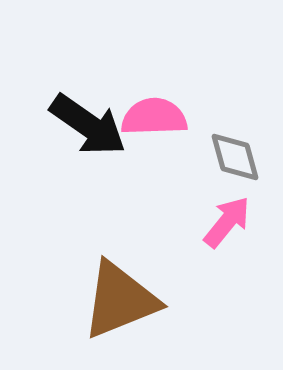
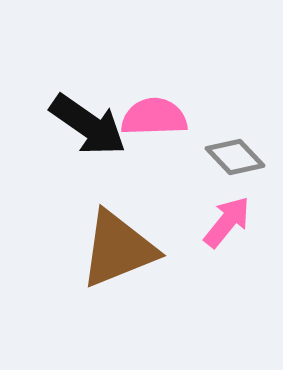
gray diamond: rotated 28 degrees counterclockwise
brown triangle: moved 2 px left, 51 px up
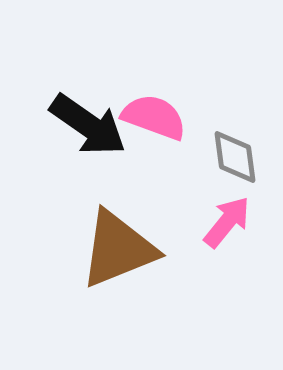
pink semicircle: rotated 22 degrees clockwise
gray diamond: rotated 36 degrees clockwise
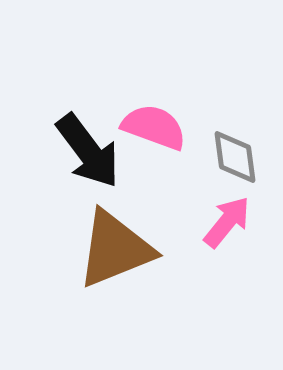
pink semicircle: moved 10 px down
black arrow: moved 26 px down; rotated 18 degrees clockwise
brown triangle: moved 3 px left
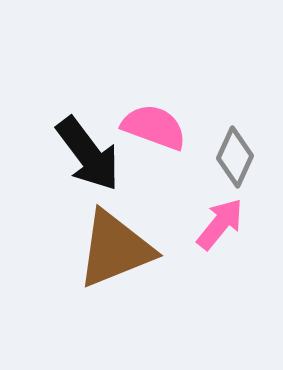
black arrow: moved 3 px down
gray diamond: rotated 32 degrees clockwise
pink arrow: moved 7 px left, 2 px down
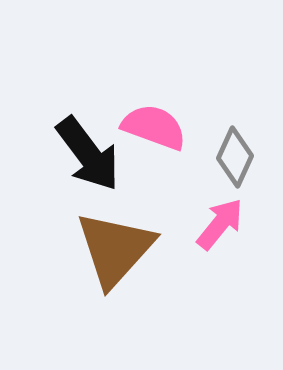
brown triangle: rotated 26 degrees counterclockwise
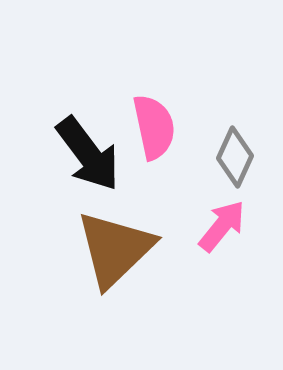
pink semicircle: rotated 58 degrees clockwise
pink arrow: moved 2 px right, 2 px down
brown triangle: rotated 4 degrees clockwise
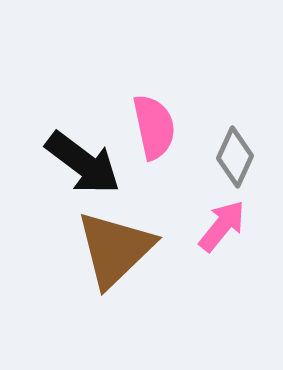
black arrow: moved 5 px left, 9 px down; rotated 16 degrees counterclockwise
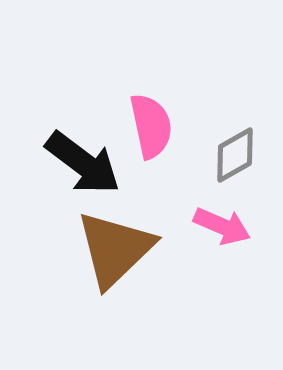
pink semicircle: moved 3 px left, 1 px up
gray diamond: moved 2 px up; rotated 36 degrees clockwise
pink arrow: rotated 74 degrees clockwise
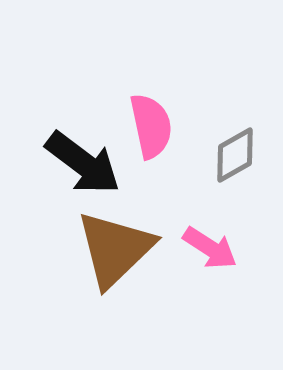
pink arrow: moved 12 px left, 22 px down; rotated 10 degrees clockwise
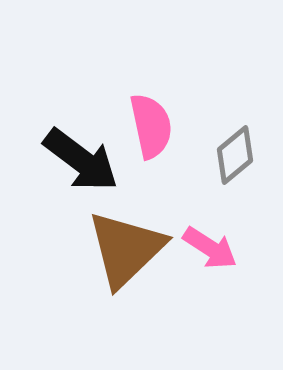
gray diamond: rotated 10 degrees counterclockwise
black arrow: moved 2 px left, 3 px up
brown triangle: moved 11 px right
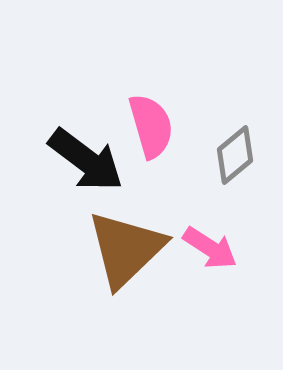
pink semicircle: rotated 4 degrees counterclockwise
black arrow: moved 5 px right
